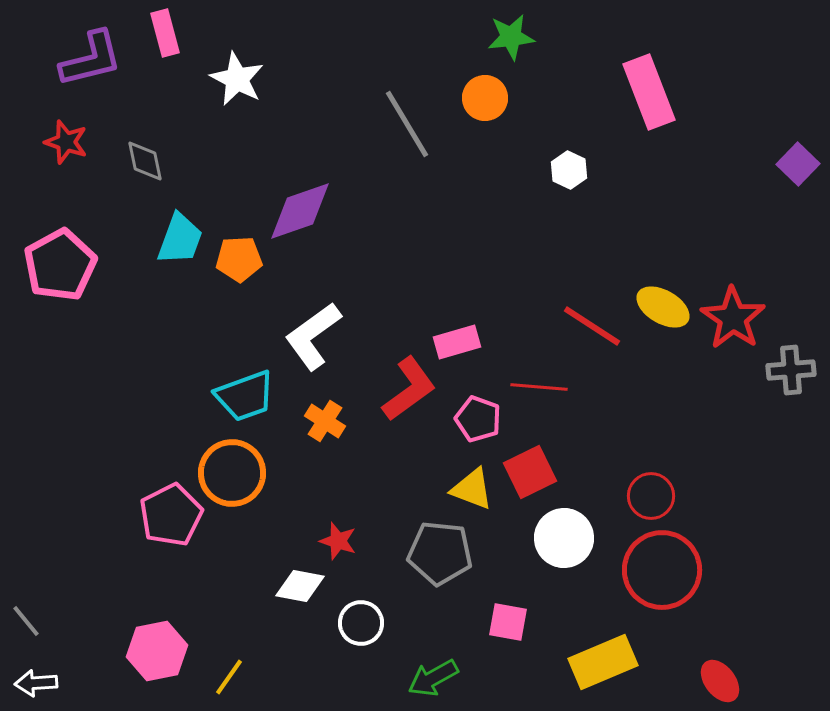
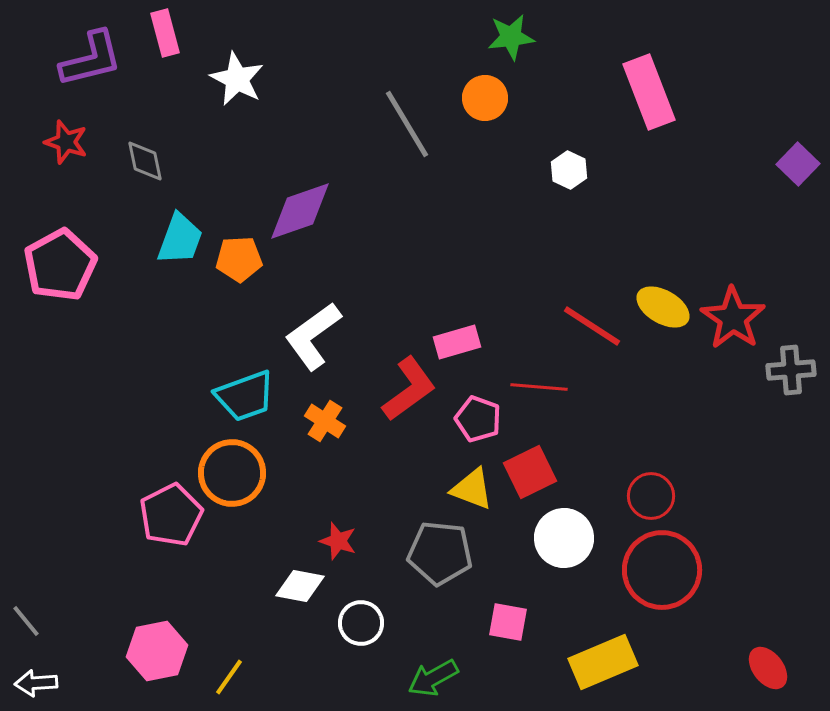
red ellipse at (720, 681): moved 48 px right, 13 px up
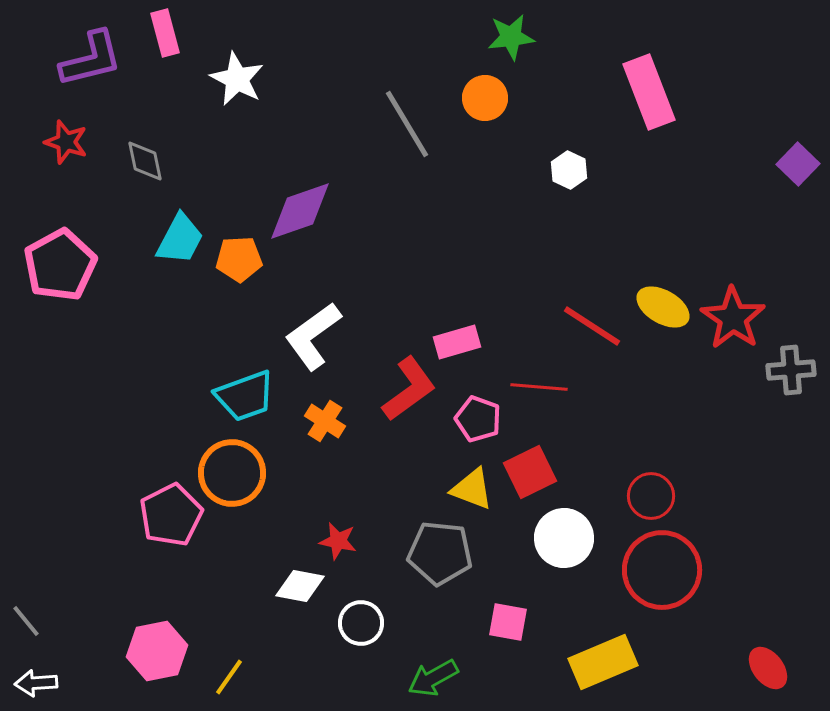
cyan trapezoid at (180, 239): rotated 8 degrees clockwise
red star at (338, 541): rotated 6 degrees counterclockwise
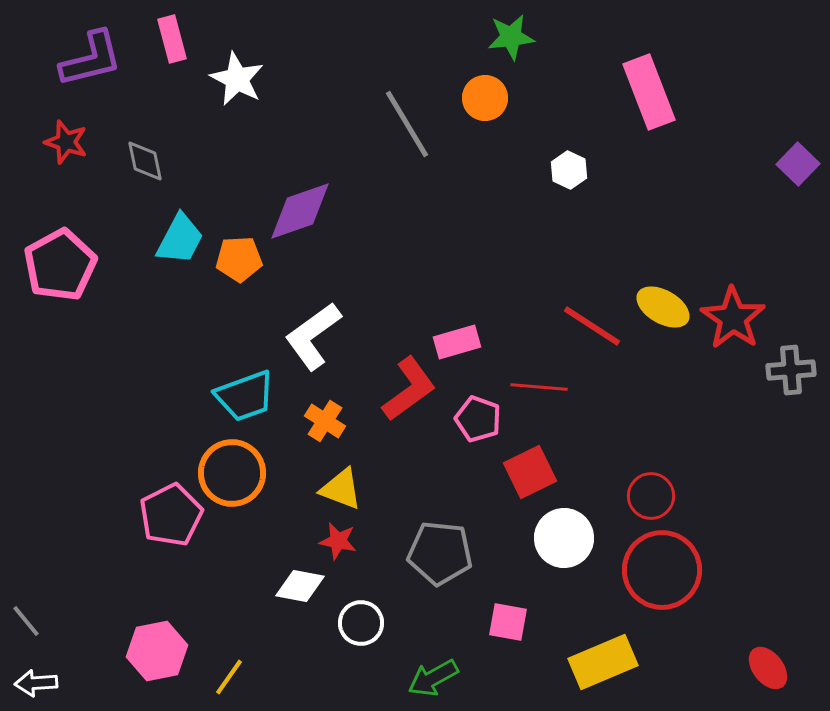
pink rectangle at (165, 33): moved 7 px right, 6 px down
yellow triangle at (472, 489): moved 131 px left
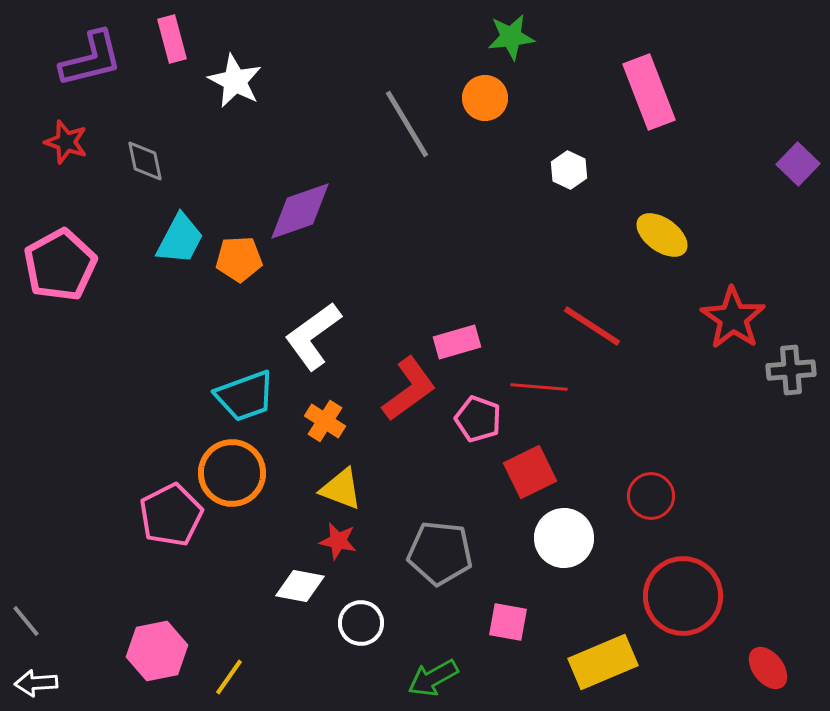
white star at (237, 79): moved 2 px left, 2 px down
yellow ellipse at (663, 307): moved 1 px left, 72 px up; rotated 6 degrees clockwise
red circle at (662, 570): moved 21 px right, 26 px down
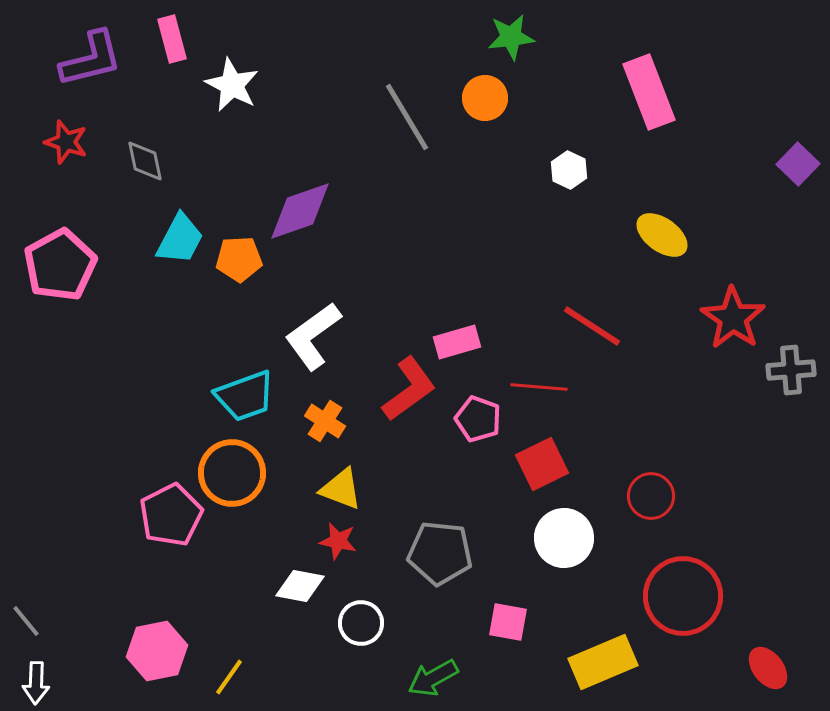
white star at (235, 81): moved 3 px left, 4 px down
gray line at (407, 124): moved 7 px up
red square at (530, 472): moved 12 px right, 8 px up
white arrow at (36, 683): rotated 84 degrees counterclockwise
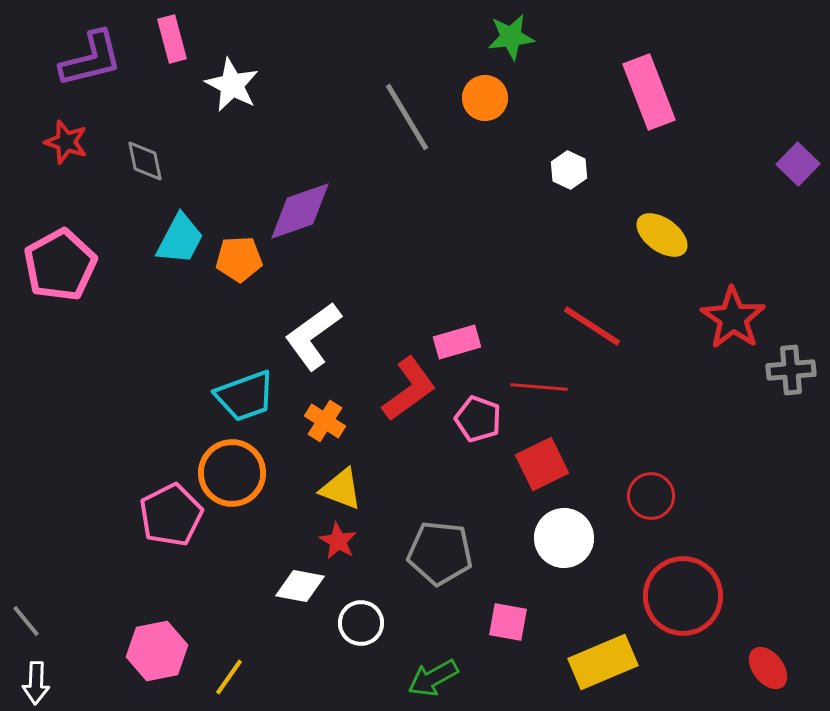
red star at (338, 541): rotated 18 degrees clockwise
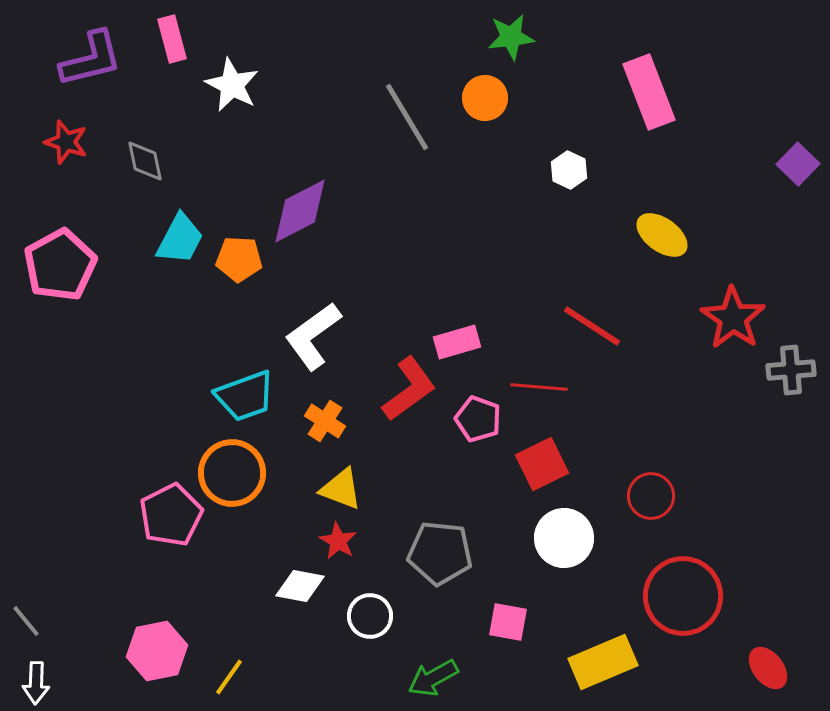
purple diamond at (300, 211): rotated 8 degrees counterclockwise
orange pentagon at (239, 259): rotated 6 degrees clockwise
white circle at (361, 623): moved 9 px right, 7 px up
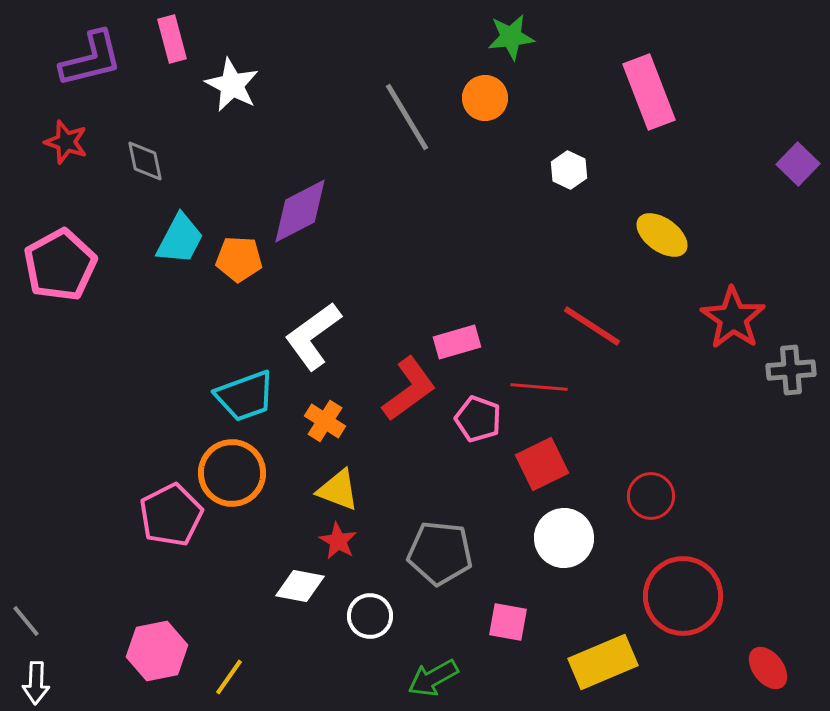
yellow triangle at (341, 489): moved 3 px left, 1 px down
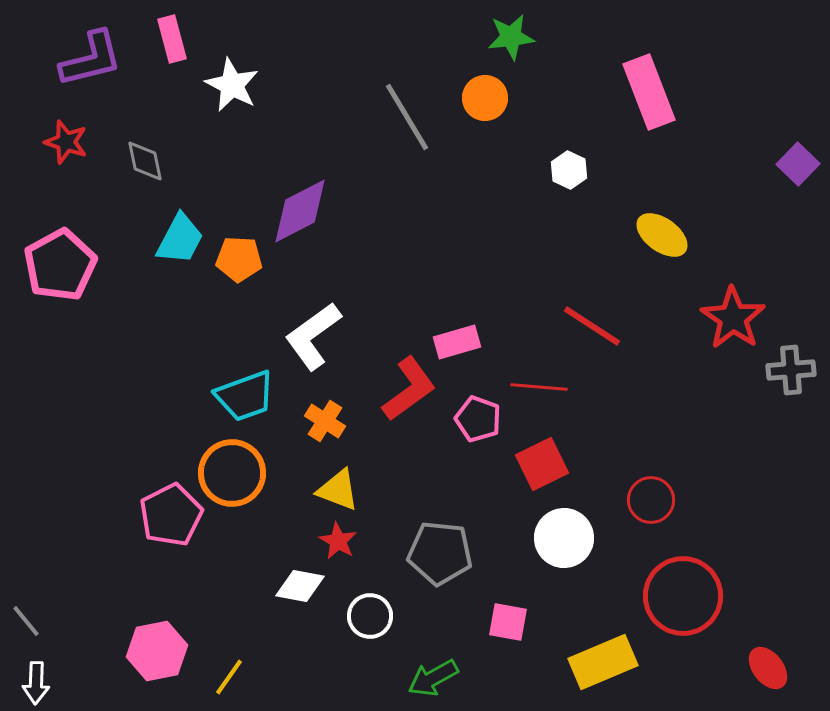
red circle at (651, 496): moved 4 px down
